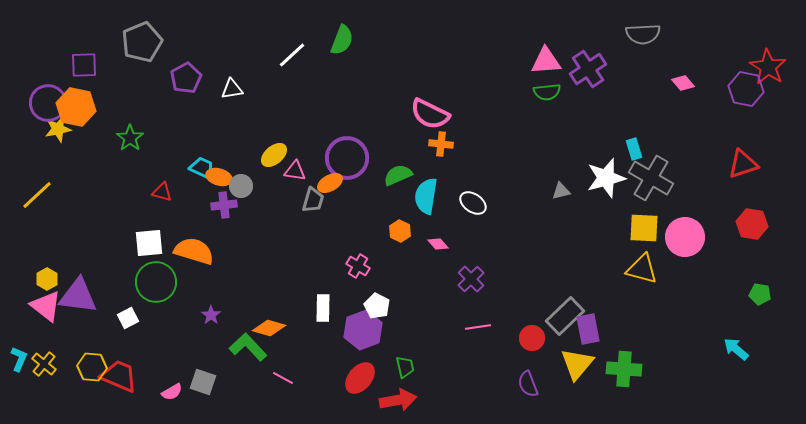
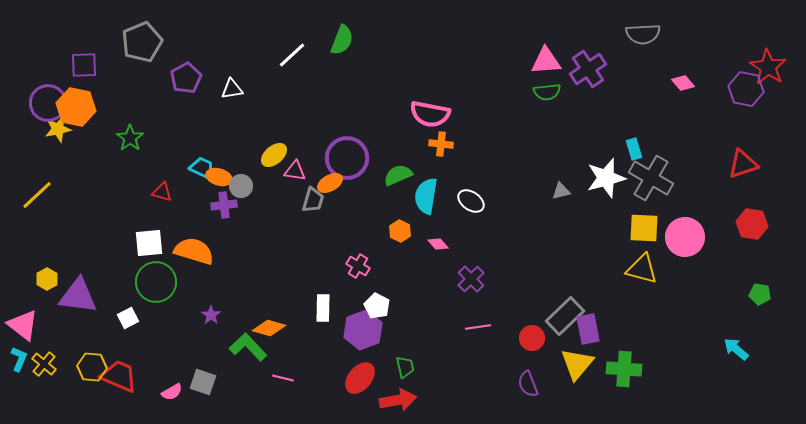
pink semicircle at (430, 114): rotated 15 degrees counterclockwise
white ellipse at (473, 203): moved 2 px left, 2 px up
pink triangle at (46, 306): moved 23 px left, 19 px down
pink line at (283, 378): rotated 15 degrees counterclockwise
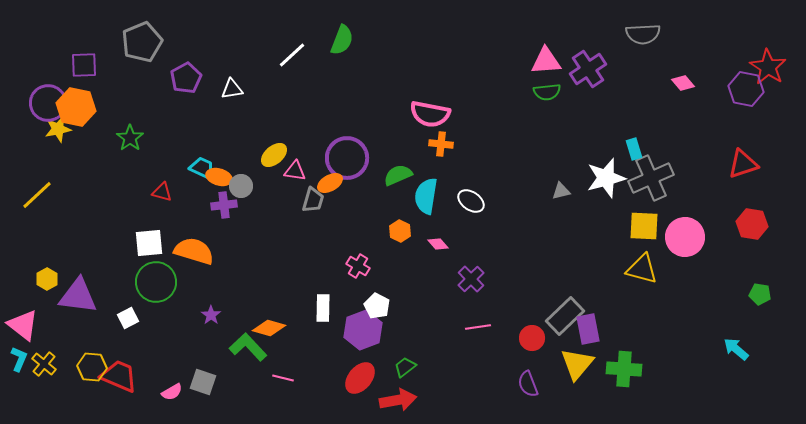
gray cross at (651, 178): rotated 36 degrees clockwise
yellow square at (644, 228): moved 2 px up
green trapezoid at (405, 367): rotated 115 degrees counterclockwise
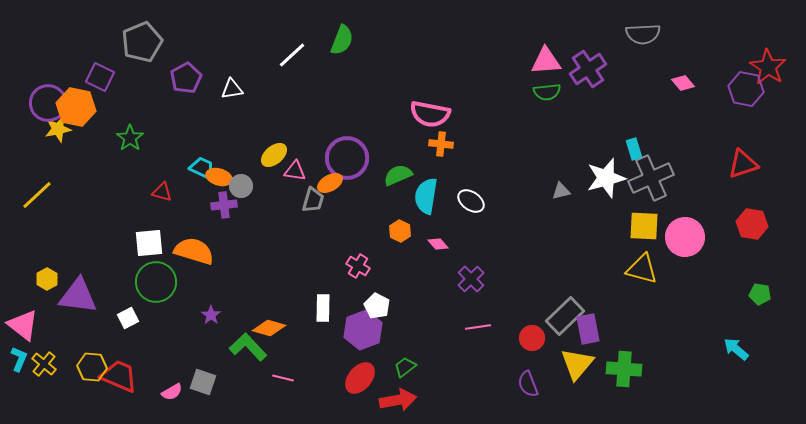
purple square at (84, 65): moved 16 px right, 12 px down; rotated 28 degrees clockwise
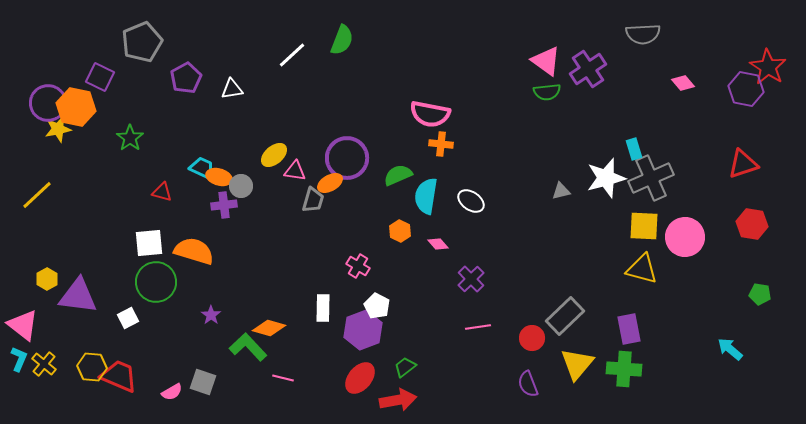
pink triangle at (546, 61): rotated 40 degrees clockwise
purple rectangle at (588, 329): moved 41 px right
cyan arrow at (736, 349): moved 6 px left
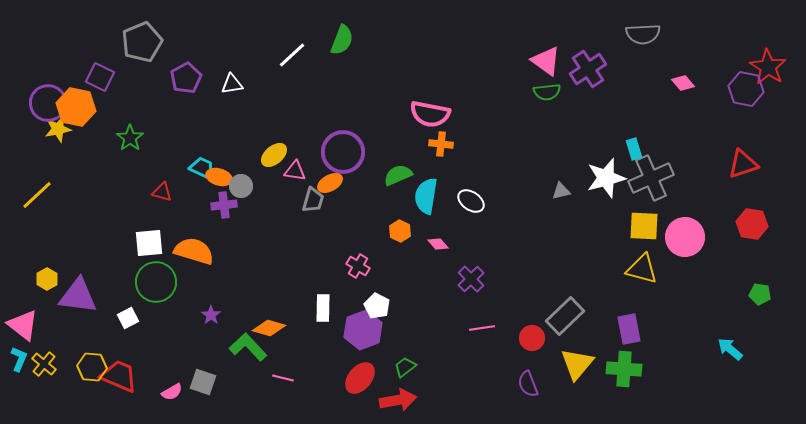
white triangle at (232, 89): moved 5 px up
purple circle at (347, 158): moved 4 px left, 6 px up
pink line at (478, 327): moved 4 px right, 1 px down
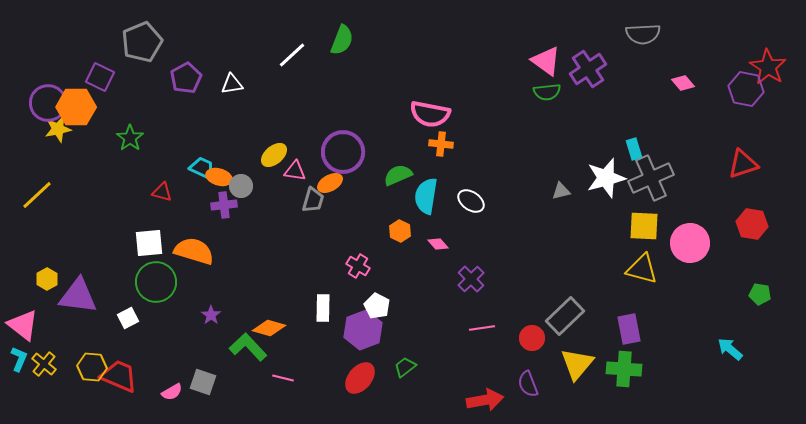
orange hexagon at (76, 107): rotated 12 degrees counterclockwise
pink circle at (685, 237): moved 5 px right, 6 px down
red arrow at (398, 400): moved 87 px right
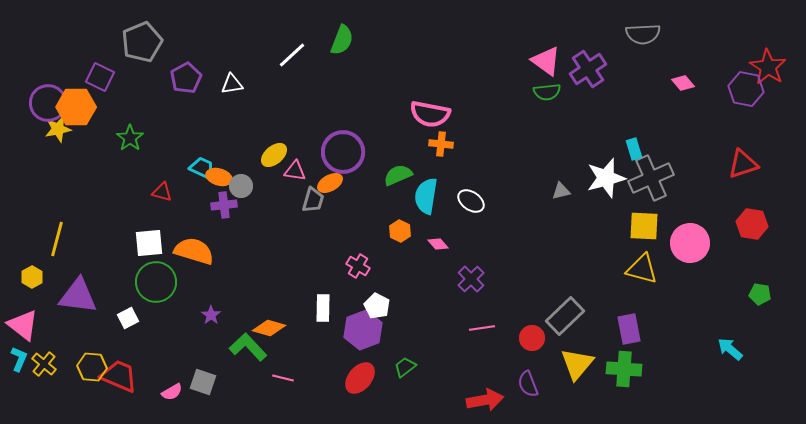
yellow line at (37, 195): moved 20 px right, 44 px down; rotated 32 degrees counterclockwise
yellow hexagon at (47, 279): moved 15 px left, 2 px up
